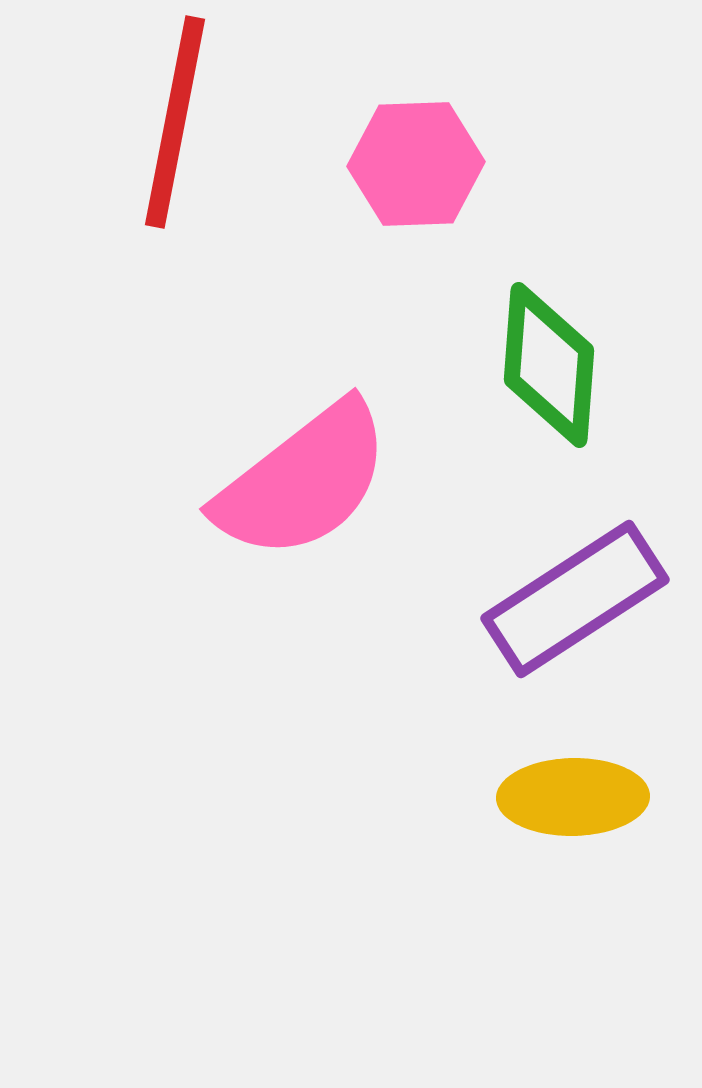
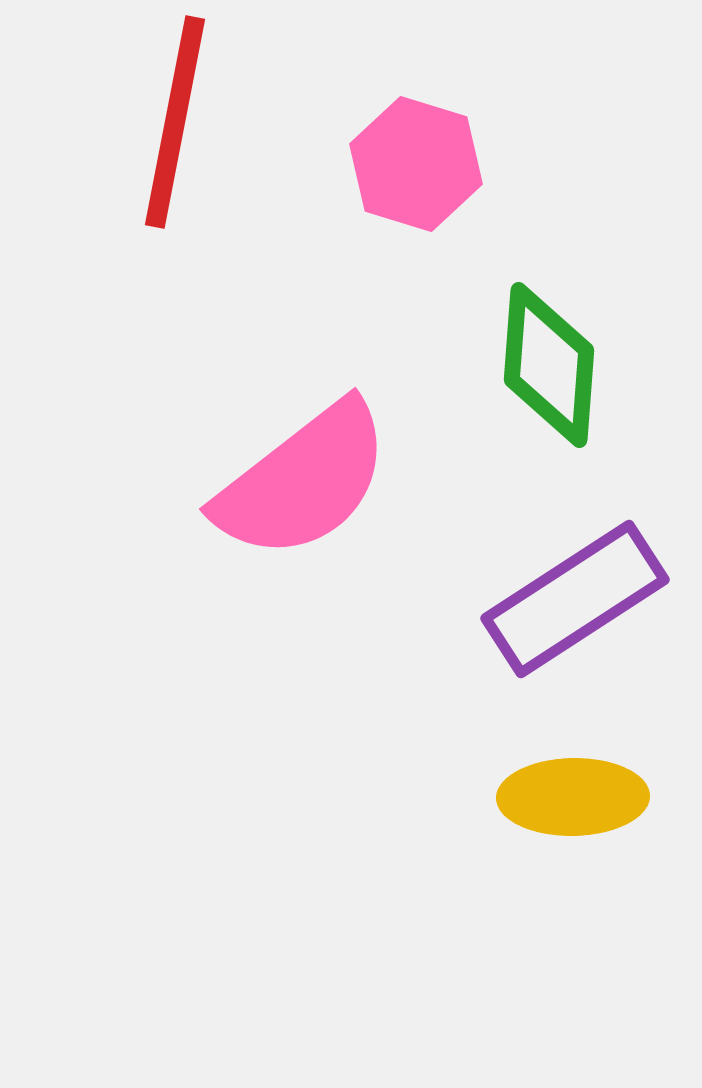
pink hexagon: rotated 19 degrees clockwise
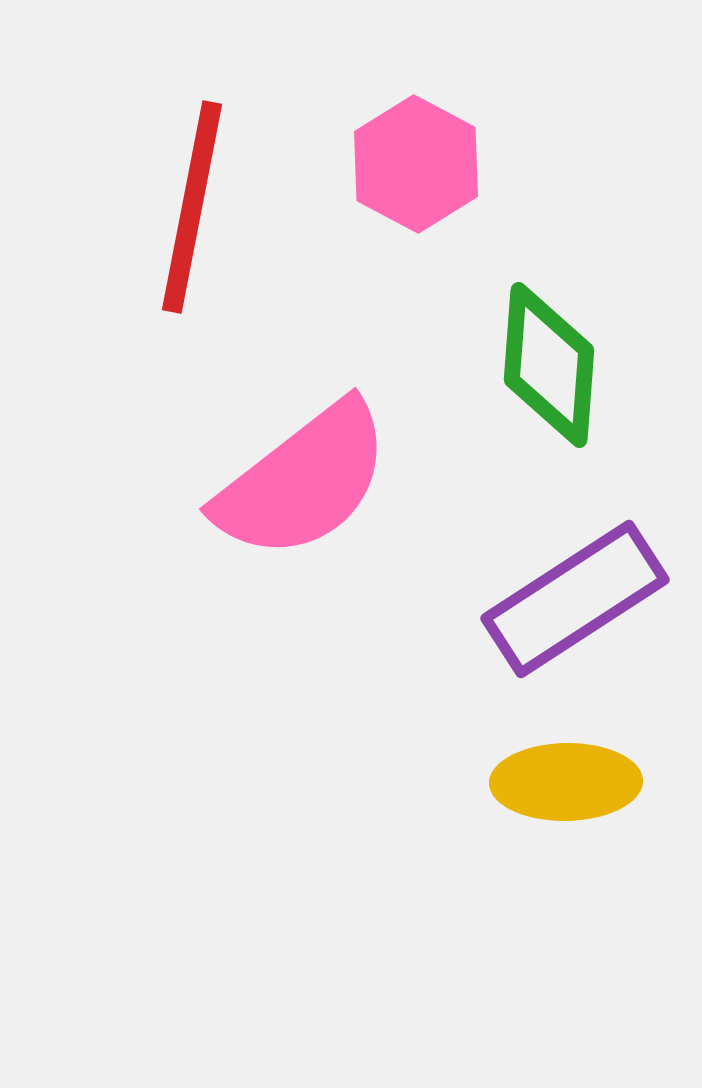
red line: moved 17 px right, 85 px down
pink hexagon: rotated 11 degrees clockwise
yellow ellipse: moved 7 px left, 15 px up
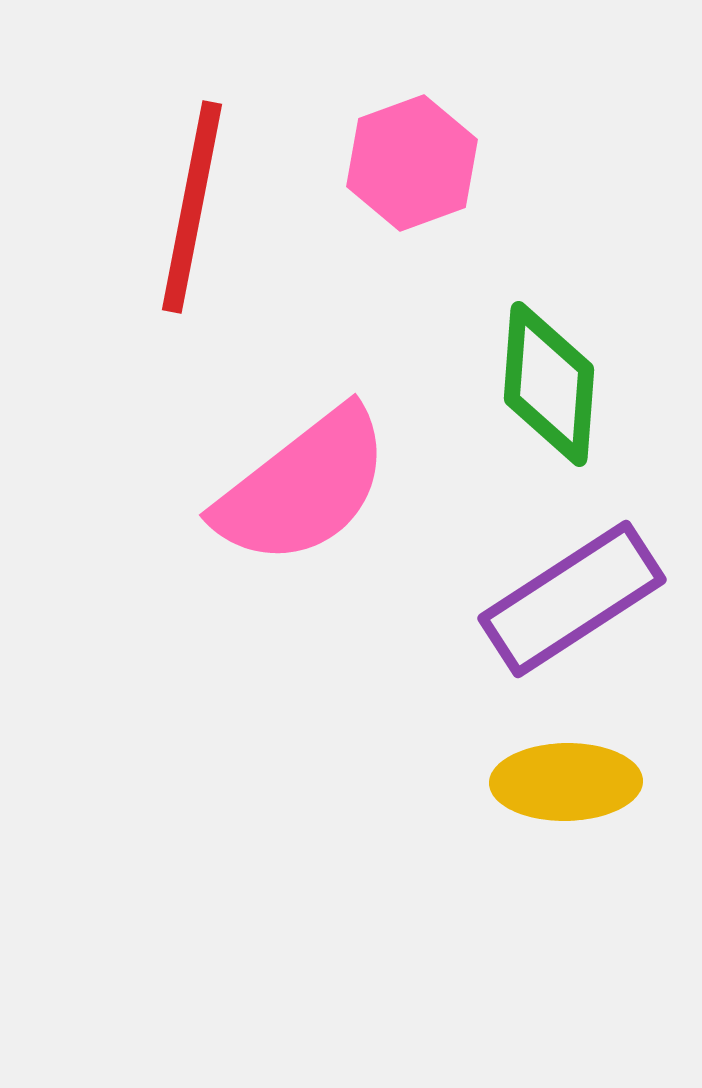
pink hexagon: moved 4 px left, 1 px up; rotated 12 degrees clockwise
green diamond: moved 19 px down
pink semicircle: moved 6 px down
purple rectangle: moved 3 px left
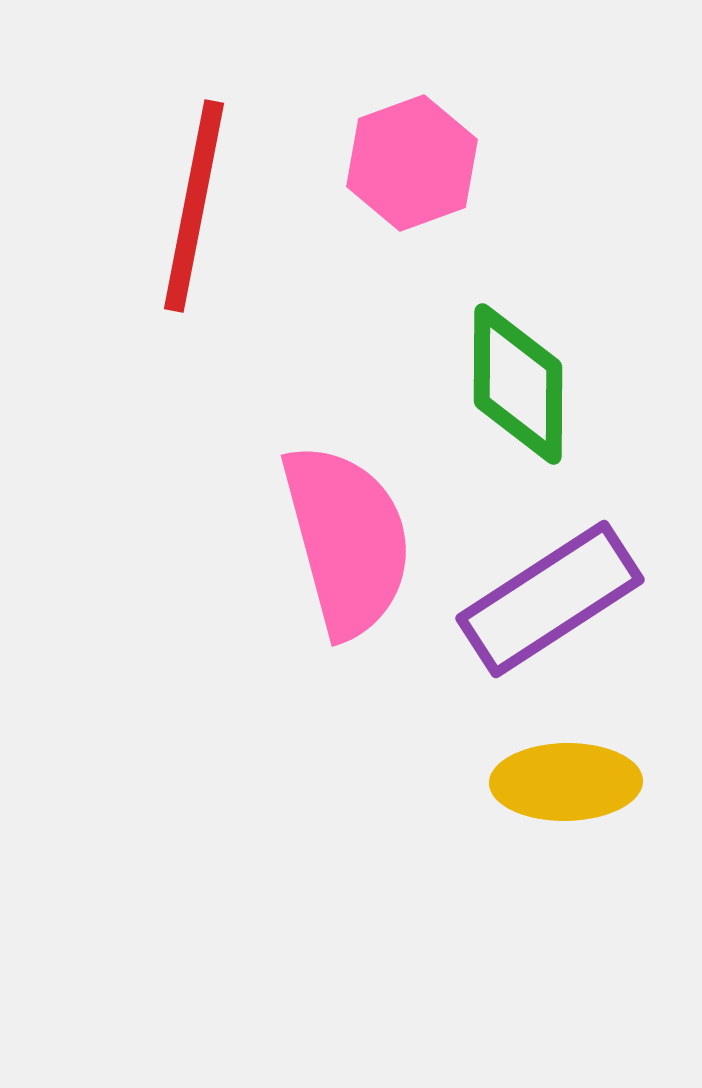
red line: moved 2 px right, 1 px up
green diamond: moved 31 px left; rotated 4 degrees counterclockwise
pink semicircle: moved 44 px right, 53 px down; rotated 67 degrees counterclockwise
purple rectangle: moved 22 px left
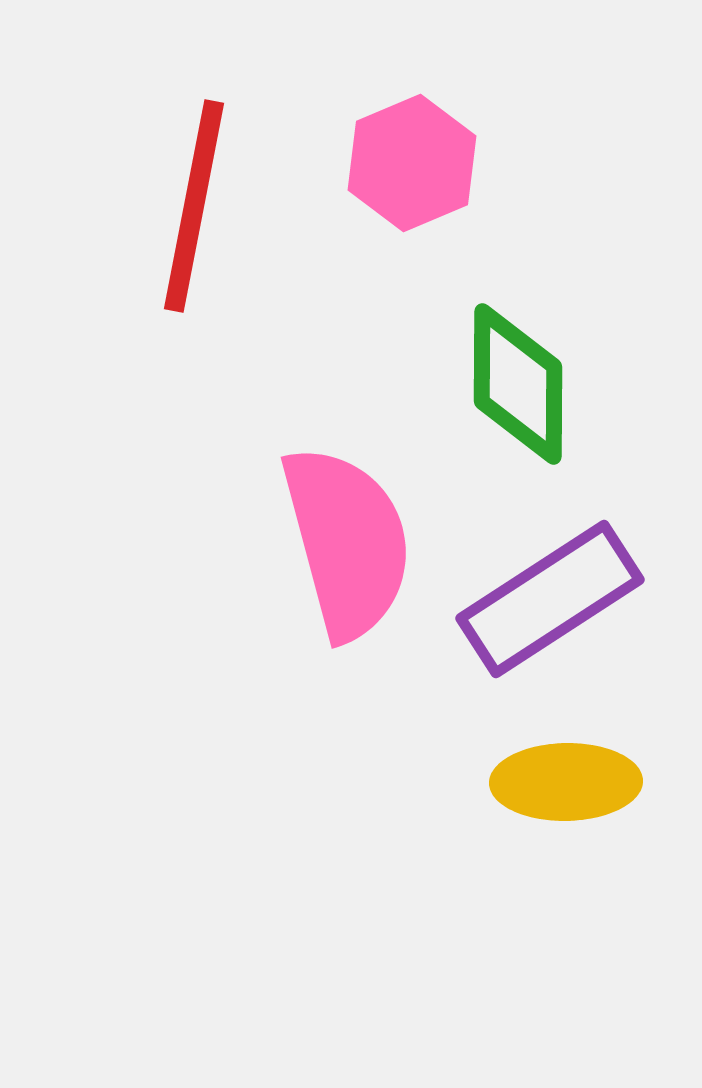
pink hexagon: rotated 3 degrees counterclockwise
pink semicircle: moved 2 px down
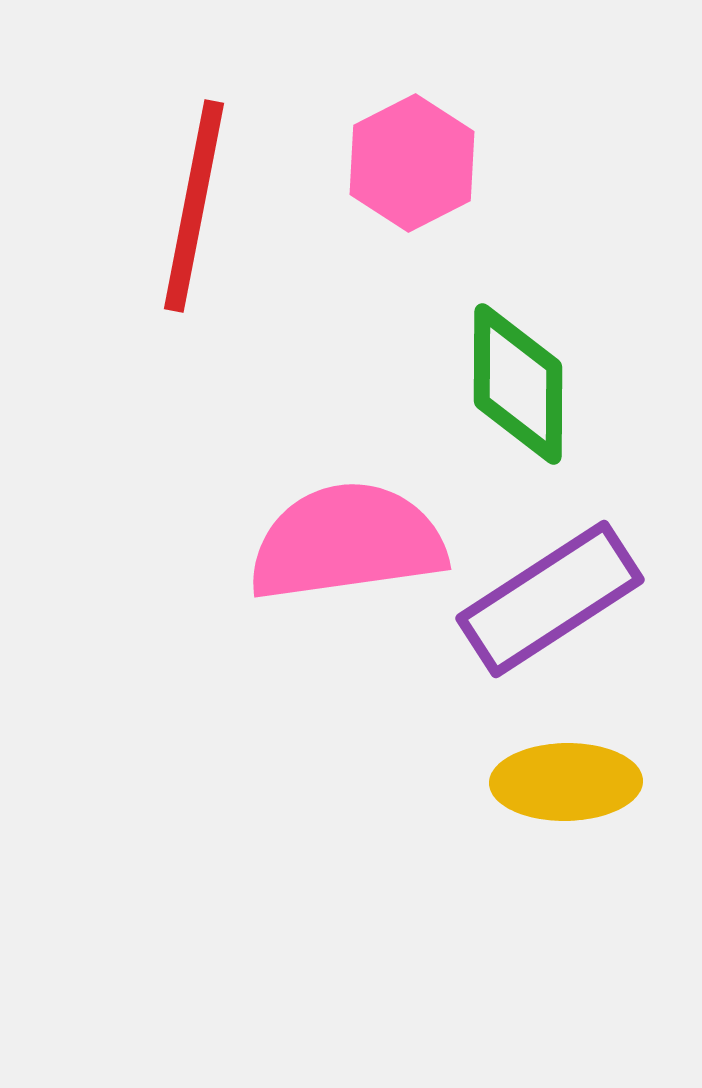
pink hexagon: rotated 4 degrees counterclockwise
pink semicircle: rotated 83 degrees counterclockwise
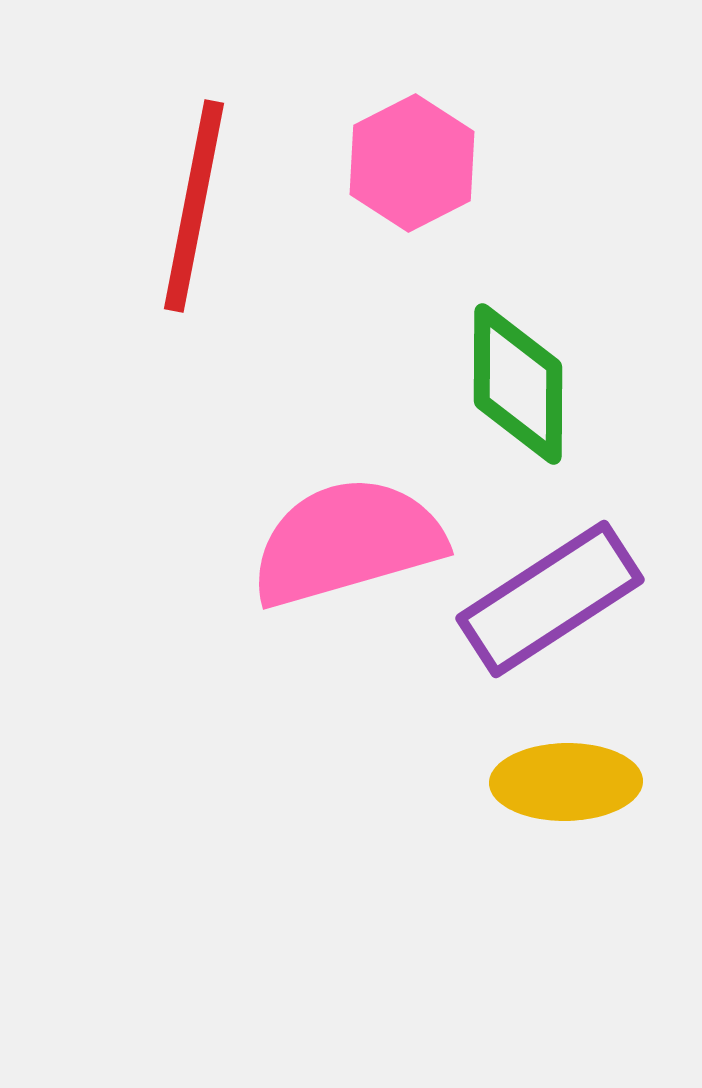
pink semicircle: rotated 8 degrees counterclockwise
